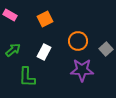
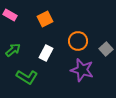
white rectangle: moved 2 px right, 1 px down
purple star: rotated 15 degrees clockwise
green L-shape: rotated 60 degrees counterclockwise
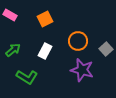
white rectangle: moved 1 px left, 2 px up
